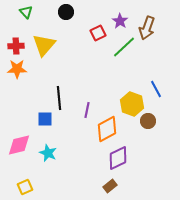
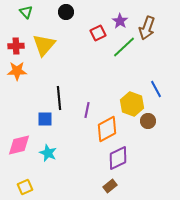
orange star: moved 2 px down
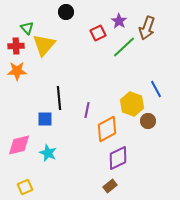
green triangle: moved 1 px right, 16 px down
purple star: moved 1 px left
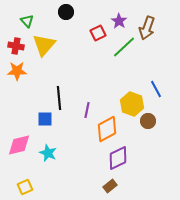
green triangle: moved 7 px up
red cross: rotated 14 degrees clockwise
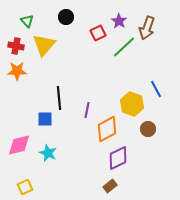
black circle: moved 5 px down
brown circle: moved 8 px down
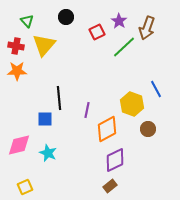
red square: moved 1 px left, 1 px up
purple diamond: moved 3 px left, 2 px down
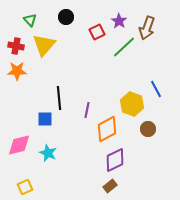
green triangle: moved 3 px right, 1 px up
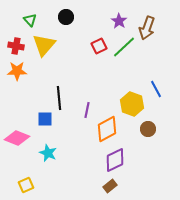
red square: moved 2 px right, 14 px down
pink diamond: moved 2 px left, 7 px up; rotated 35 degrees clockwise
yellow square: moved 1 px right, 2 px up
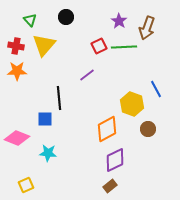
green line: rotated 40 degrees clockwise
purple line: moved 35 px up; rotated 42 degrees clockwise
cyan star: rotated 18 degrees counterclockwise
